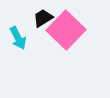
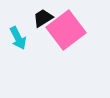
pink square: rotated 9 degrees clockwise
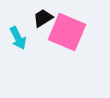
pink square: moved 1 px right, 2 px down; rotated 30 degrees counterclockwise
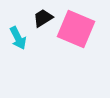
pink square: moved 9 px right, 3 px up
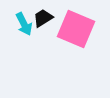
cyan arrow: moved 6 px right, 14 px up
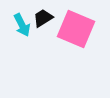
cyan arrow: moved 2 px left, 1 px down
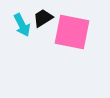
pink square: moved 4 px left, 3 px down; rotated 12 degrees counterclockwise
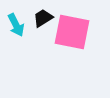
cyan arrow: moved 6 px left
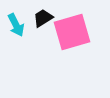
pink square: rotated 27 degrees counterclockwise
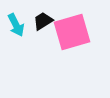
black trapezoid: moved 3 px down
